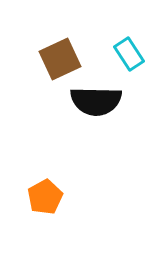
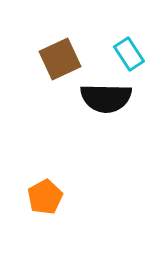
black semicircle: moved 10 px right, 3 px up
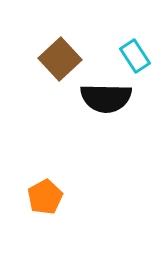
cyan rectangle: moved 6 px right, 2 px down
brown square: rotated 18 degrees counterclockwise
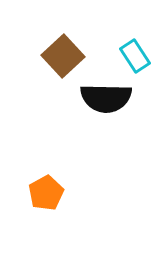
brown square: moved 3 px right, 3 px up
orange pentagon: moved 1 px right, 4 px up
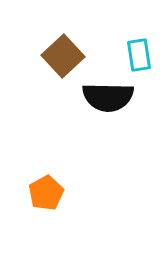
cyan rectangle: moved 4 px right, 1 px up; rotated 24 degrees clockwise
black semicircle: moved 2 px right, 1 px up
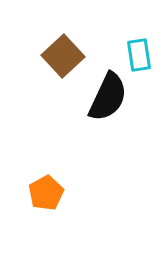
black semicircle: rotated 66 degrees counterclockwise
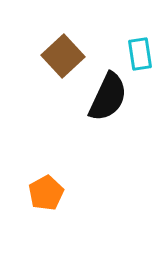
cyan rectangle: moved 1 px right, 1 px up
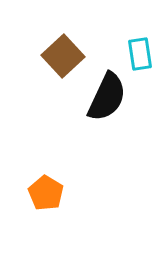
black semicircle: moved 1 px left
orange pentagon: rotated 12 degrees counterclockwise
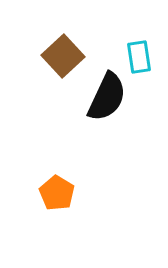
cyan rectangle: moved 1 px left, 3 px down
orange pentagon: moved 11 px right
